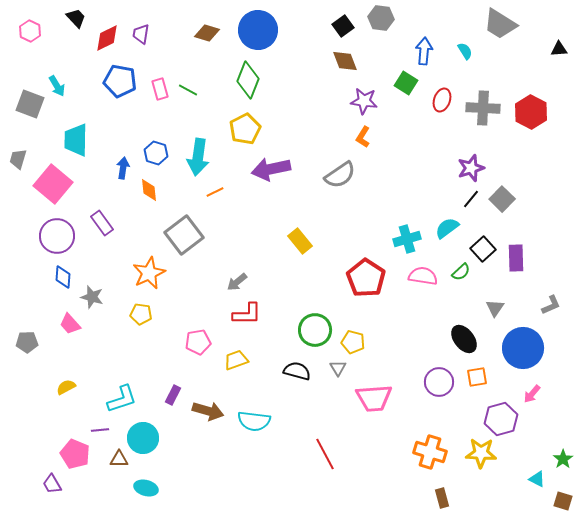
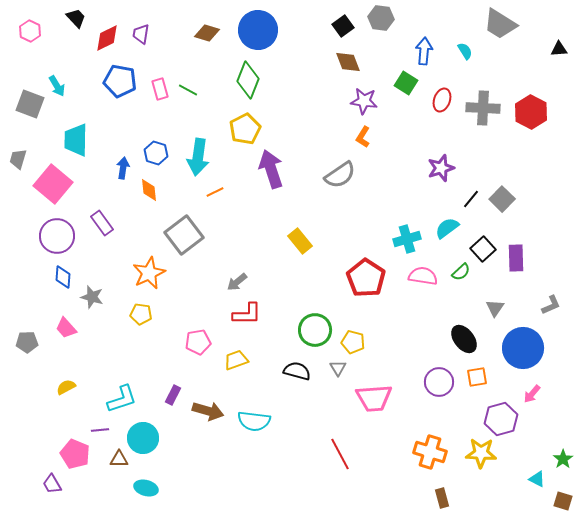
brown diamond at (345, 61): moved 3 px right, 1 px down
purple star at (471, 168): moved 30 px left
purple arrow at (271, 169): rotated 84 degrees clockwise
pink trapezoid at (70, 324): moved 4 px left, 4 px down
red line at (325, 454): moved 15 px right
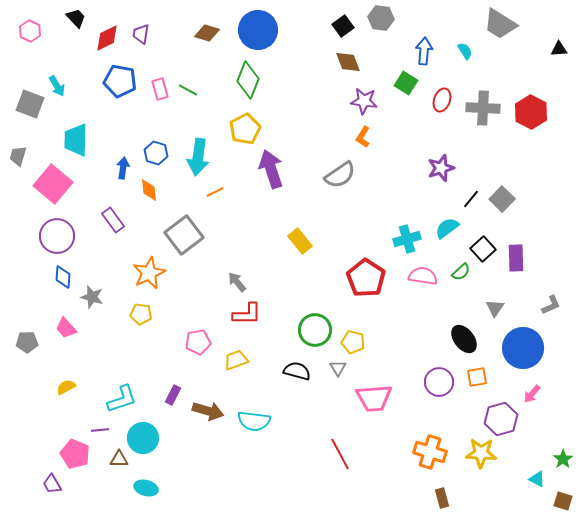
gray trapezoid at (18, 159): moved 3 px up
purple rectangle at (102, 223): moved 11 px right, 3 px up
gray arrow at (237, 282): rotated 90 degrees clockwise
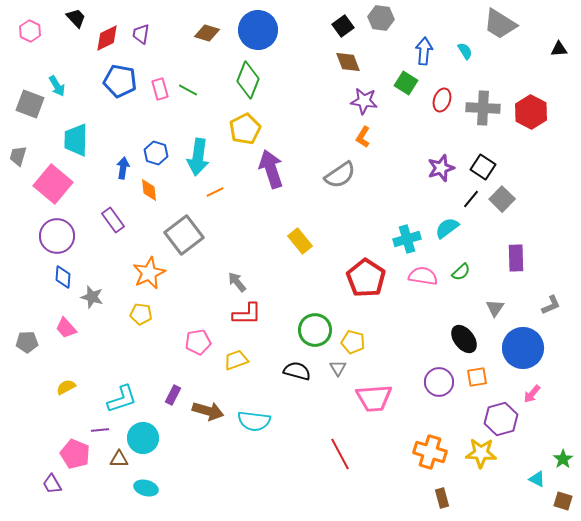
black square at (483, 249): moved 82 px up; rotated 15 degrees counterclockwise
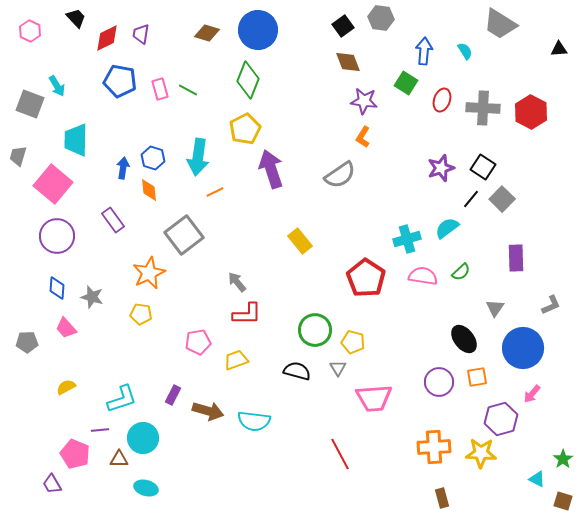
blue hexagon at (156, 153): moved 3 px left, 5 px down
blue diamond at (63, 277): moved 6 px left, 11 px down
orange cross at (430, 452): moved 4 px right, 5 px up; rotated 20 degrees counterclockwise
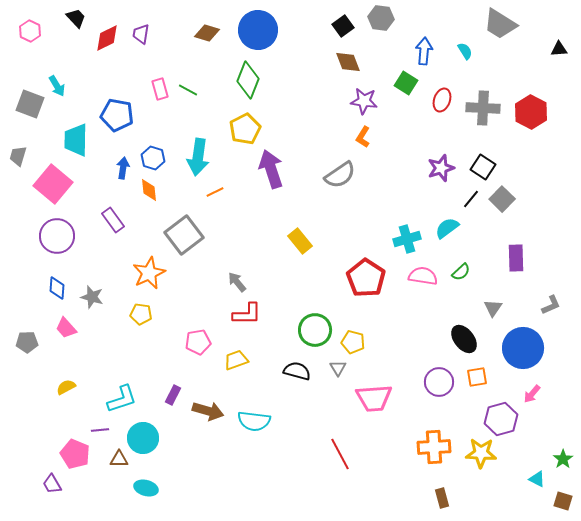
blue pentagon at (120, 81): moved 3 px left, 34 px down
gray triangle at (495, 308): moved 2 px left
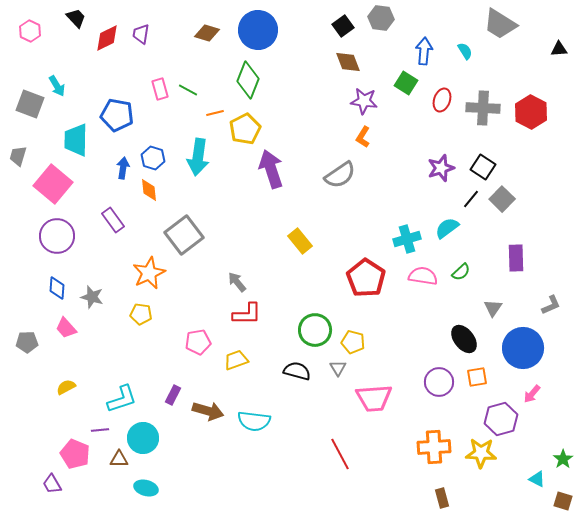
orange line at (215, 192): moved 79 px up; rotated 12 degrees clockwise
